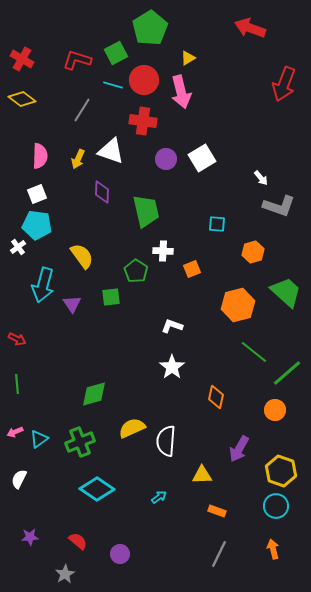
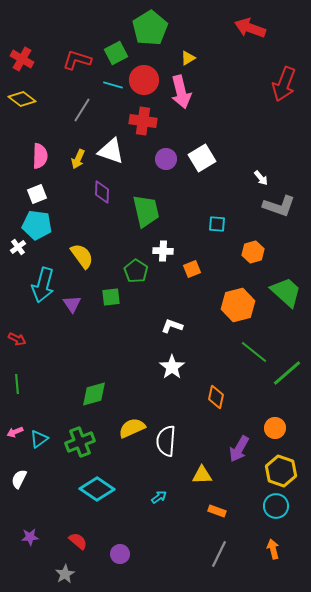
orange circle at (275, 410): moved 18 px down
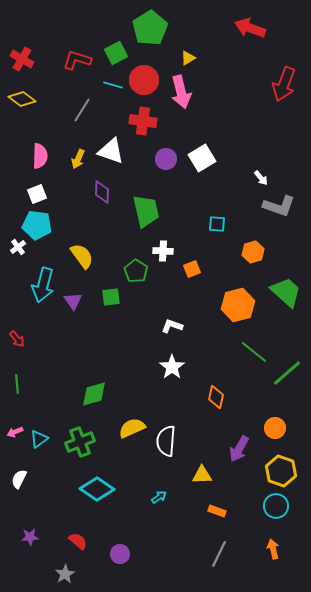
purple triangle at (72, 304): moved 1 px right, 3 px up
red arrow at (17, 339): rotated 24 degrees clockwise
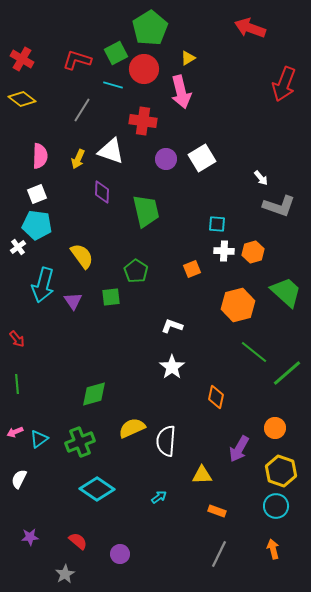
red circle at (144, 80): moved 11 px up
white cross at (163, 251): moved 61 px right
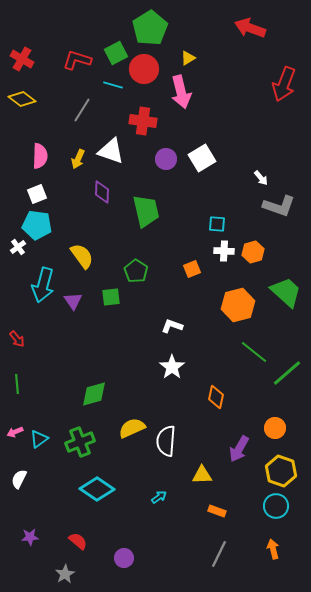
purple circle at (120, 554): moved 4 px right, 4 px down
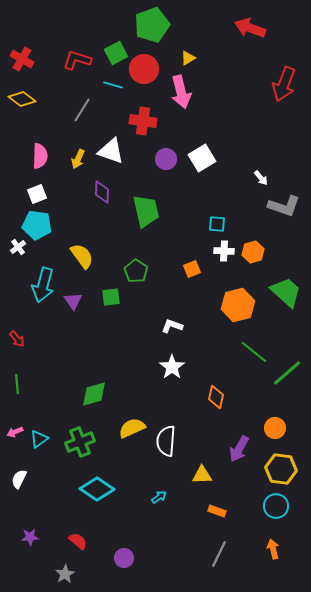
green pentagon at (150, 28): moved 2 px right, 3 px up; rotated 12 degrees clockwise
gray L-shape at (279, 206): moved 5 px right
yellow hexagon at (281, 471): moved 2 px up; rotated 12 degrees counterclockwise
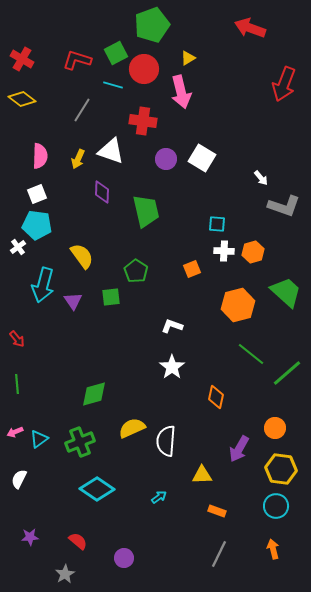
white square at (202, 158): rotated 28 degrees counterclockwise
green line at (254, 352): moved 3 px left, 2 px down
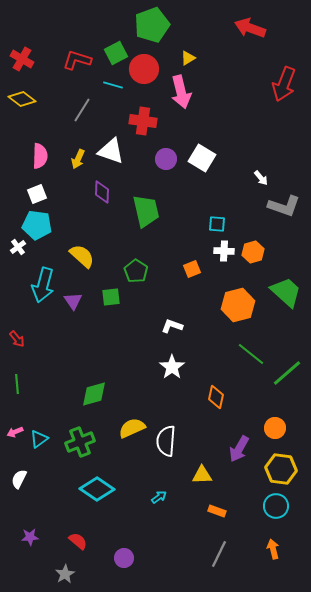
yellow semicircle at (82, 256): rotated 12 degrees counterclockwise
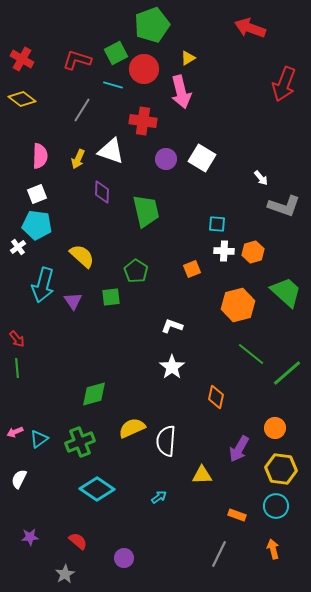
green line at (17, 384): moved 16 px up
orange rectangle at (217, 511): moved 20 px right, 4 px down
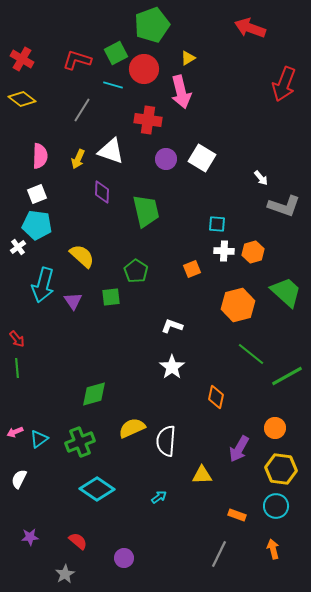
red cross at (143, 121): moved 5 px right, 1 px up
green line at (287, 373): moved 3 px down; rotated 12 degrees clockwise
